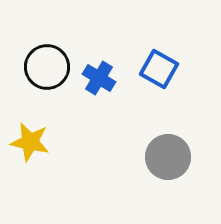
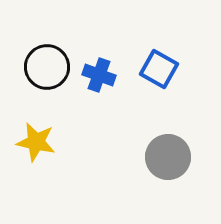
blue cross: moved 3 px up; rotated 12 degrees counterclockwise
yellow star: moved 6 px right
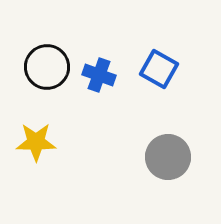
yellow star: rotated 12 degrees counterclockwise
